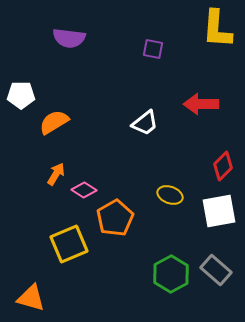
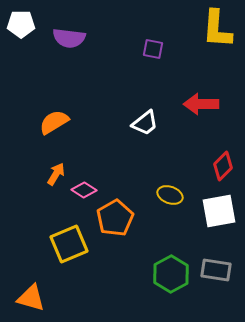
white pentagon: moved 71 px up
gray rectangle: rotated 32 degrees counterclockwise
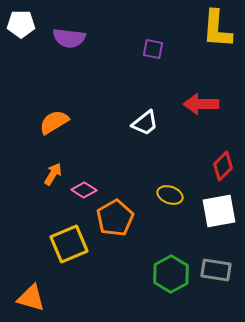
orange arrow: moved 3 px left
